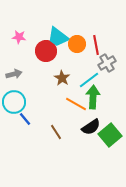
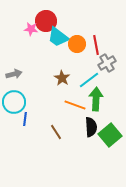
pink star: moved 12 px right, 8 px up
red circle: moved 30 px up
green arrow: moved 3 px right, 2 px down
orange line: moved 1 px left, 1 px down; rotated 10 degrees counterclockwise
blue line: rotated 48 degrees clockwise
black semicircle: rotated 60 degrees counterclockwise
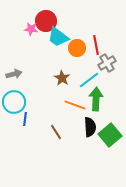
orange circle: moved 4 px down
black semicircle: moved 1 px left
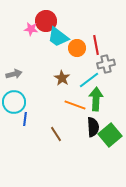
gray cross: moved 1 px left, 1 px down; rotated 18 degrees clockwise
black semicircle: moved 3 px right
brown line: moved 2 px down
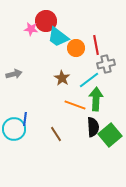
orange circle: moved 1 px left
cyan circle: moved 27 px down
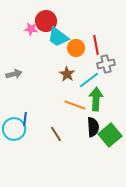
brown star: moved 5 px right, 4 px up
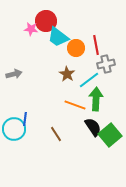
black semicircle: rotated 30 degrees counterclockwise
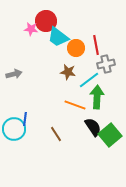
brown star: moved 1 px right, 2 px up; rotated 21 degrees counterclockwise
green arrow: moved 1 px right, 2 px up
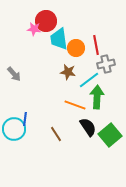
pink star: moved 3 px right
cyan trapezoid: moved 1 px right, 2 px down; rotated 45 degrees clockwise
gray arrow: rotated 63 degrees clockwise
black semicircle: moved 5 px left
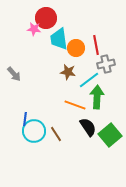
red circle: moved 3 px up
cyan circle: moved 20 px right, 2 px down
